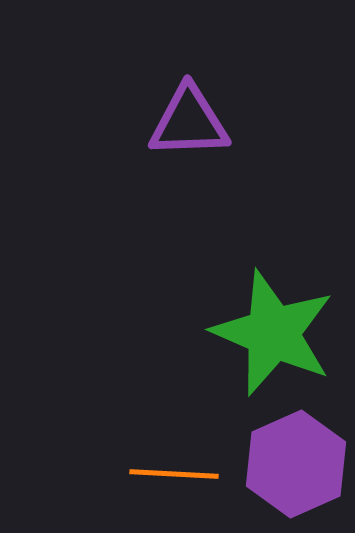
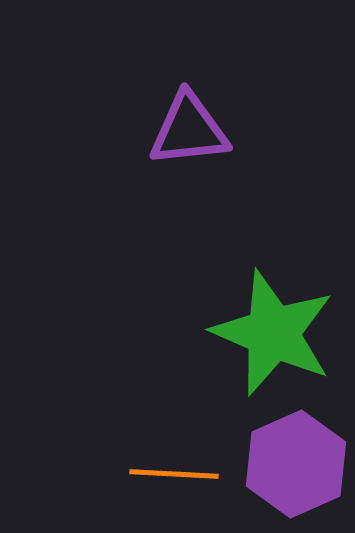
purple triangle: moved 8 px down; rotated 4 degrees counterclockwise
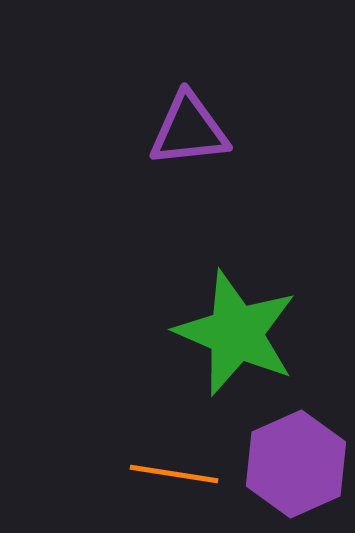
green star: moved 37 px left
orange line: rotated 6 degrees clockwise
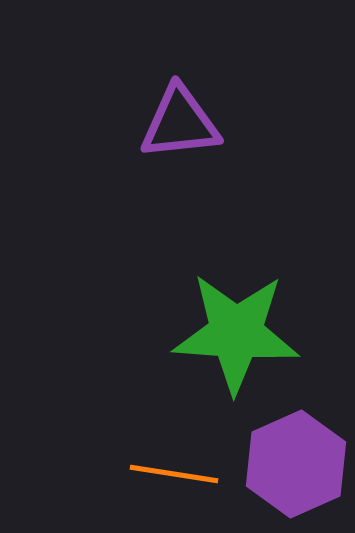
purple triangle: moved 9 px left, 7 px up
green star: rotated 19 degrees counterclockwise
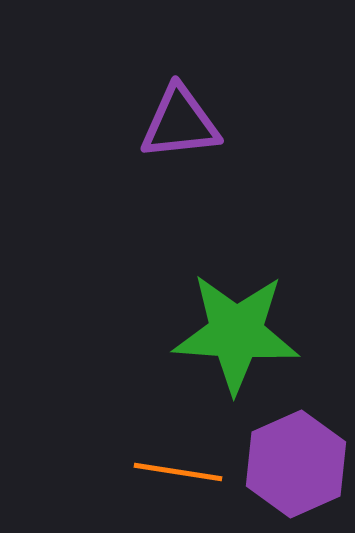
orange line: moved 4 px right, 2 px up
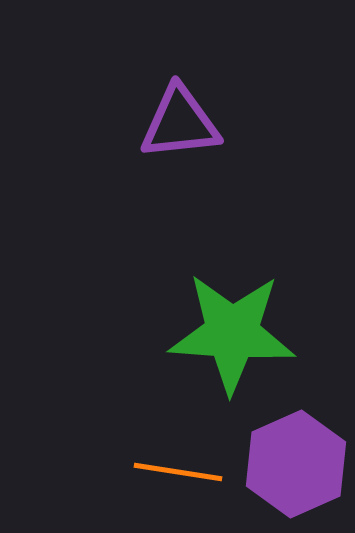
green star: moved 4 px left
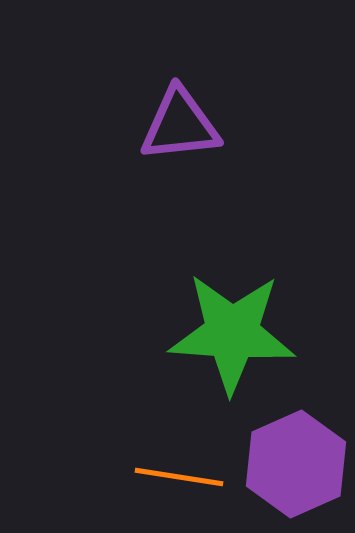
purple triangle: moved 2 px down
orange line: moved 1 px right, 5 px down
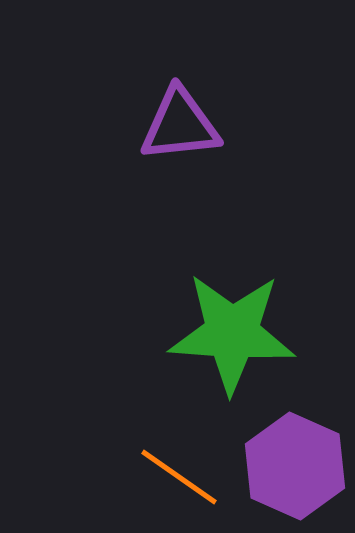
purple hexagon: moved 1 px left, 2 px down; rotated 12 degrees counterclockwise
orange line: rotated 26 degrees clockwise
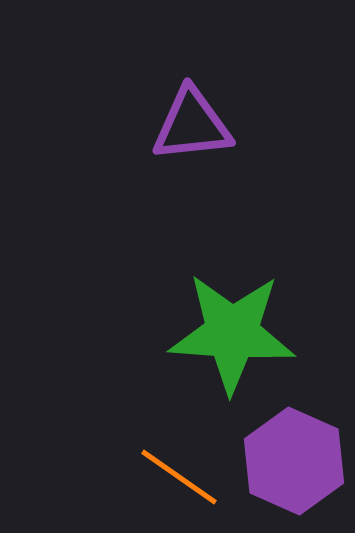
purple triangle: moved 12 px right
purple hexagon: moved 1 px left, 5 px up
